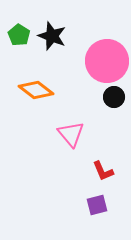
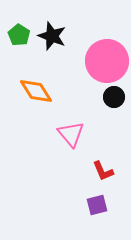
orange diamond: moved 1 px down; rotated 20 degrees clockwise
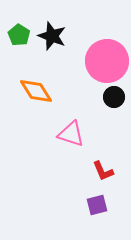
pink triangle: rotated 32 degrees counterclockwise
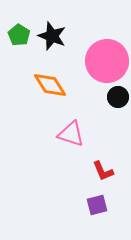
orange diamond: moved 14 px right, 6 px up
black circle: moved 4 px right
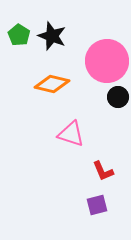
orange diamond: moved 2 px right, 1 px up; rotated 44 degrees counterclockwise
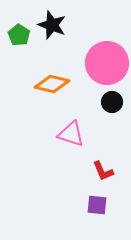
black star: moved 11 px up
pink circle: moved 2 px down
black circle: moved 6 px left, 5 px down
purple square: rotated 20 degrees clockwise
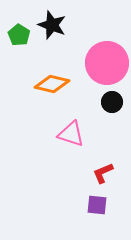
red L-shape: moved 2 px down; rotated 90 degrees clockwise
